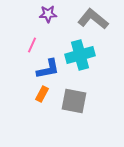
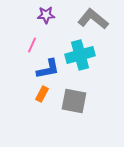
purple star: moved 2 px left, 1 px down
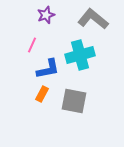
purple star: rotated 18 degrees counterclockwise
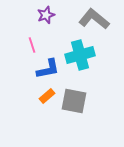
gray L-shape: moved 1 px right
pink line: rotated 42 degrees counterclockwise
orange rectangle: moved 5 px right, 2 px down; rotated 21 degrees clockwise
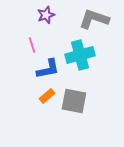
gray L-shape: rotated 20 degrees counterclockwise
